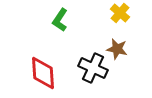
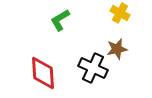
yellow cross: rotated 12 degrees counterclockwise
green L-shape: rotated 25 degrees clockwise
brown star: rotated 25 degrees counterclockwise
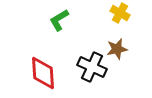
green L-shape: moved 1 px left
black cross: moved 1 px left, 1 px up
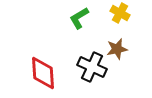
green L-shape: moved 20 px right, 2 px up
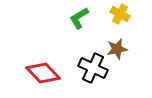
yellow cross: moved 1 px down
black cross: moved 1 px right, 1 px down
red diamond: rotated 40 degrees counterclockwise
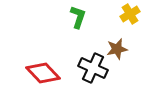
yellow cross: moved 10 px right; rotated 30 degrees clockwise
green L-shape: moved 1 px left, 1 px up; rotated 140 degrees clockwise
